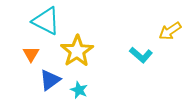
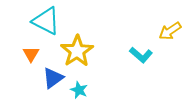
blue triangle: moved 3 px right, 2 px up
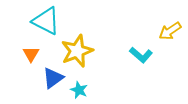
yellow star: rotated 12 degrees clockwise
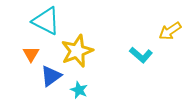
blue triangle: moved 2 px left, 2 px up
